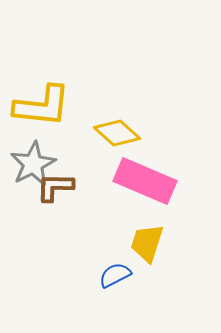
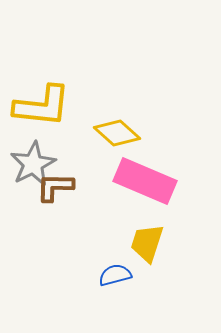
blue semicircle: rotated 12 degrees clockwise
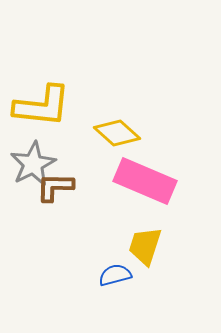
yellow trapezoid: moved 2 px left, 3 px down
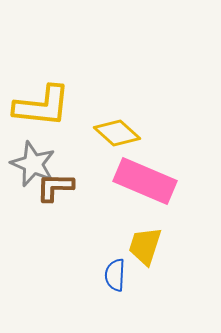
gray star: rotated 21 degrees counterclockwise
blue semicircle: rotated 72 degrees counterclockwise
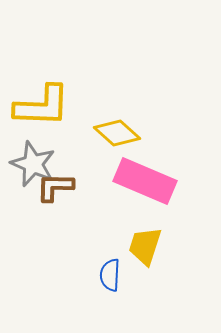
yellow L-shape: rotated 4 degrees counterclockwise
blue semicircle: moved 5 px left
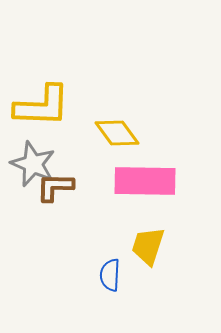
yellow diamond: rotated 12 degrees clockwise
pink rectangle: rotated 22 degrees counterclockwise
yellow trapezoid: moved 3 px right
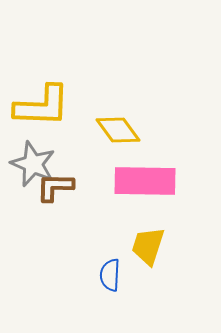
yellow diamond: moved 1 px right, 3 px up
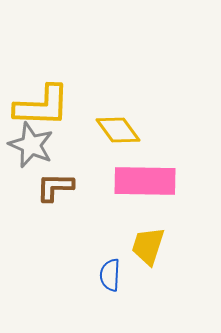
gray star: moved 2 px left, 19 px up
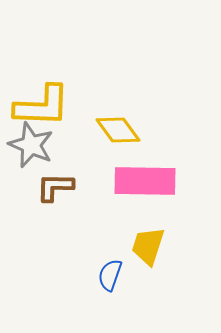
blue semicircle: rotated 16 degrees clockwise
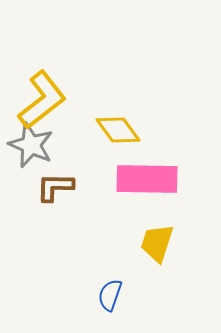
yellow L-shape: moved 6 px up; rotated 40 degrees counterclockwise
pink rectangle: moved 2 px right, 2 px up
yellow trapezoid: moved 9 px right, 3 px up
blue semicircle: moved 20 px down
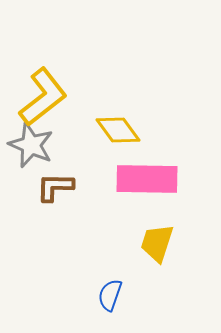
yellow L-shape: moved 1 px right, 3 px up
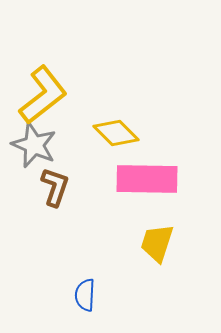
yellow L-shape: moved 2 px up
yellow diamond: moved 2 px left, 3 px down; rotated 9 degrees counterclockwise
gray star: moved 3 px right
brown L-shape: rotated 108 degrees clockwise
blue semicircle: moved 25 px left; rotated 16 degrees counterclockwise
